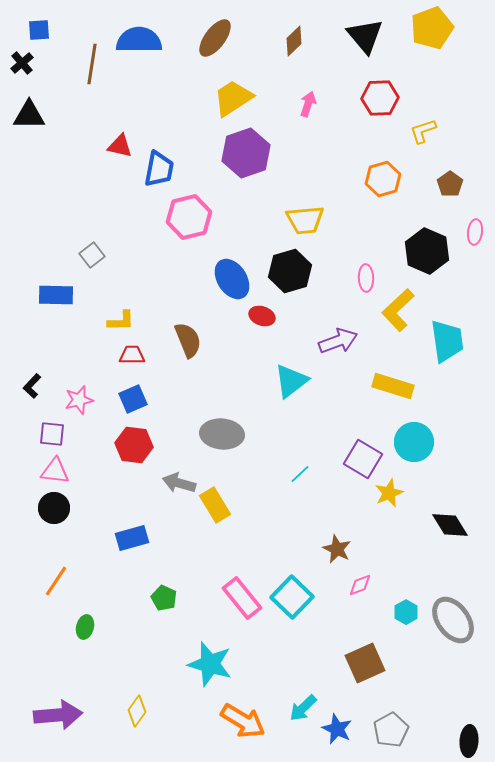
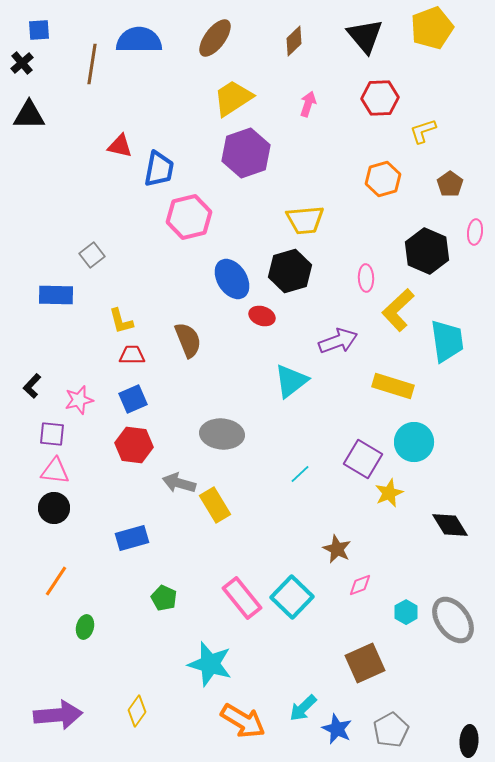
yellow L-shape at (121, 321): rotated 76 degrees clockwise
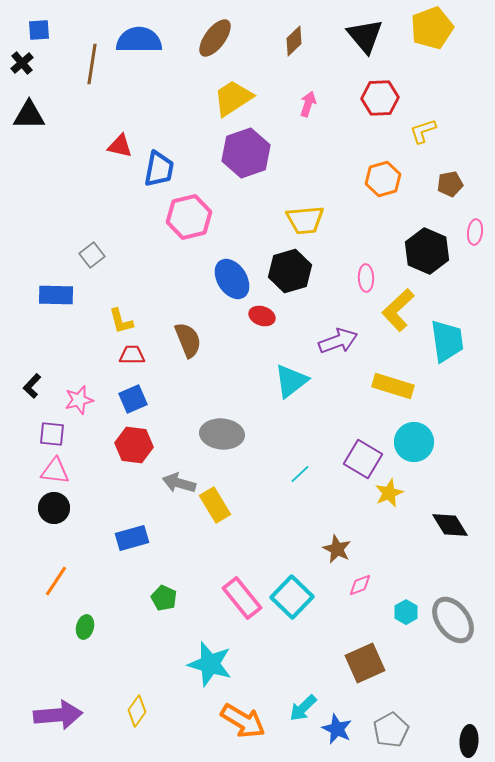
brown pentagon at (450, 184): rotated 25 degrees clockwise
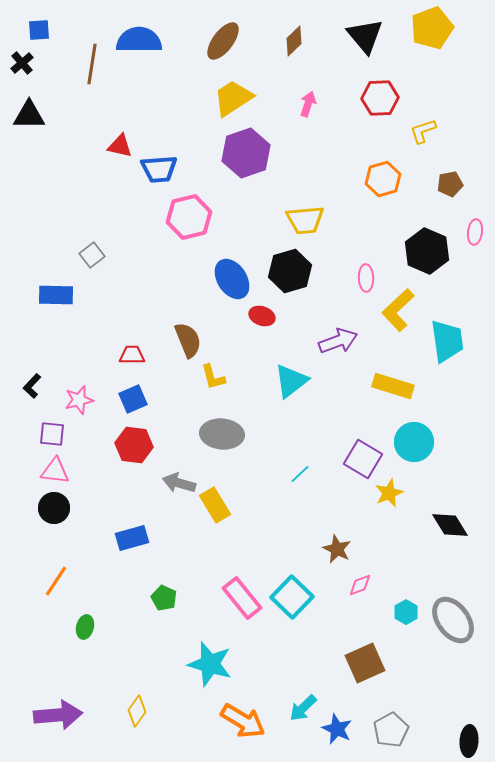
brown ellipse at (215, 38): moved 8 px right, 3 px down
blue trapezoid at (159, 169): rotated 75 degrees clockwise
yellow L-shape at (121, 321): moved 92 px right, 56 px down
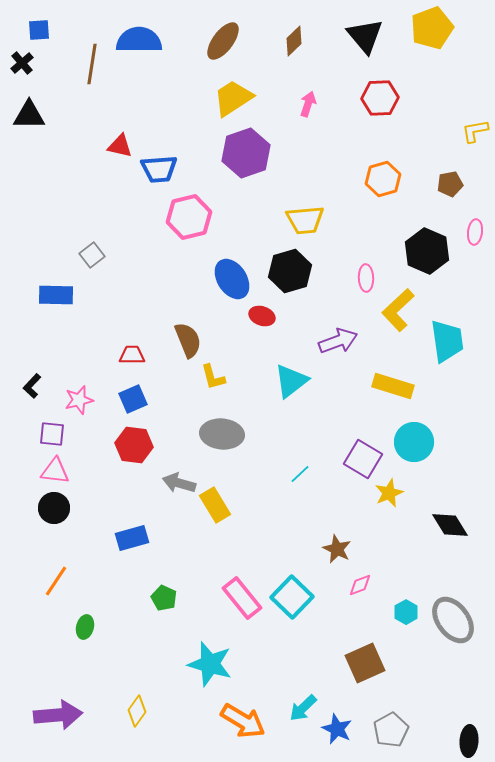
yellow L-shape at (423, 131): moved 52 px right; rotated 8 degrees clockwise
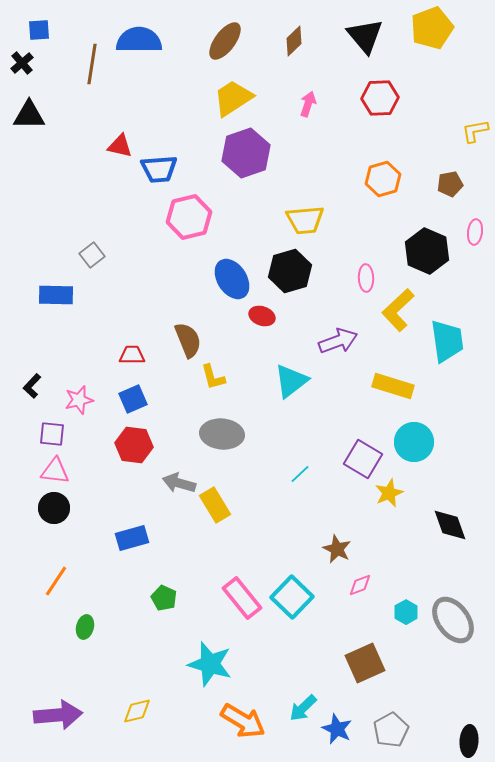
brown ellipse at (223, 41): moved 2 px right
black diamond at (450, 525): rotated 12 degrees clockwise
yellow diamond at (137, 711): rotated 40 degrees clockwise
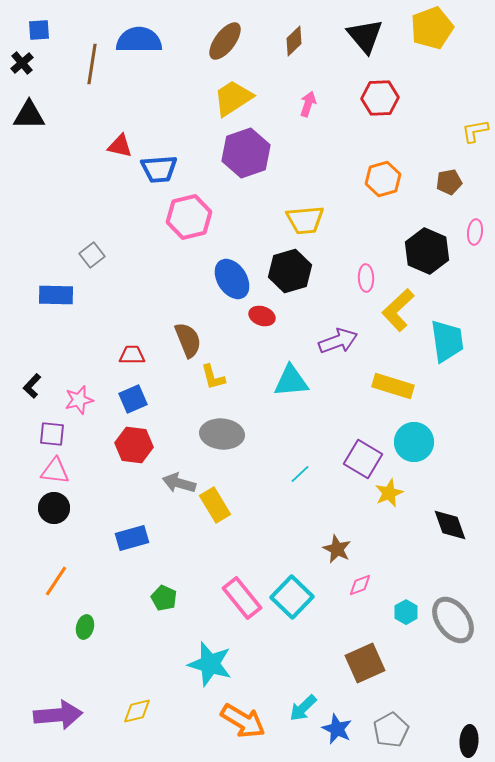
brown pentagon at (450, 184): moved 1 px left, 2 px up
cyan triangle at (291, 381): rotated 33 degrees clockwise
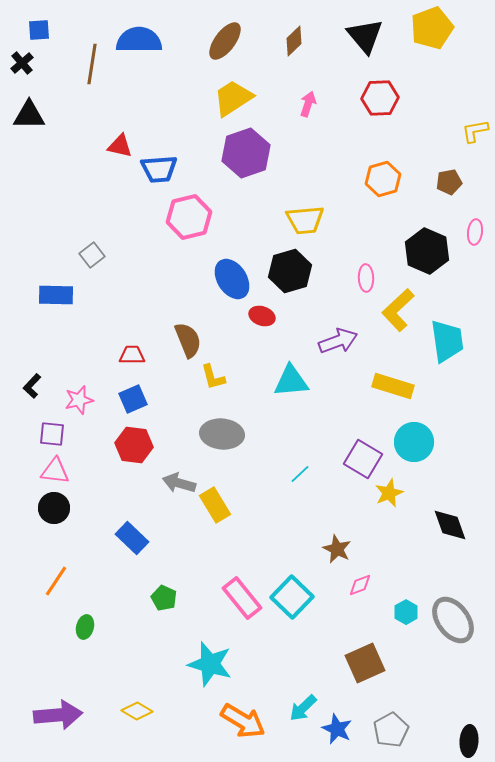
blue rectangle at (132, 538): rotated 60 degrees clockwise
yellow diamond at (137, 711): rotated 44 degrees clockwise
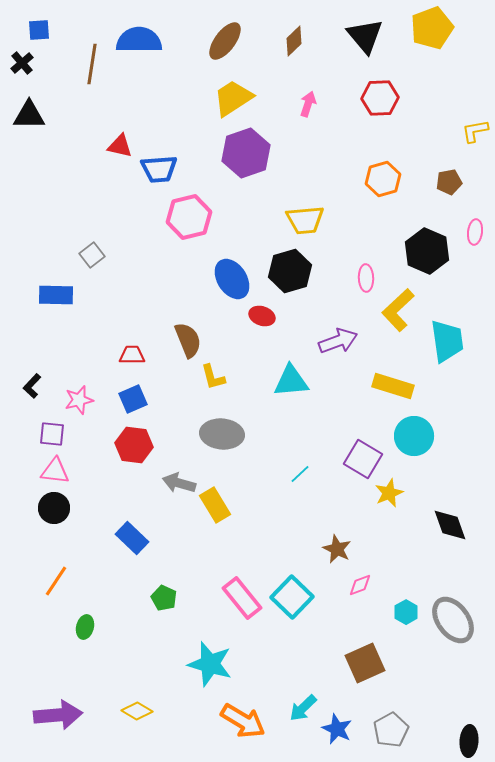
cyan circle at (414, 442): moved 6 px up
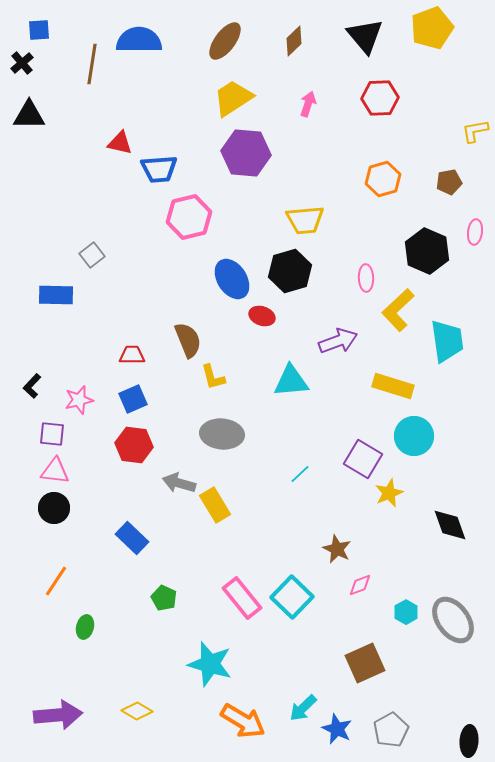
red triangle at (120, 146): moved 3 px up
purple hexagon at (246, 153): rotated 24 degrees clockwise
